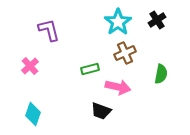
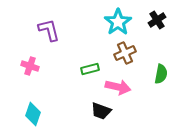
pink cross: rotated 30 degrees counterclockwise
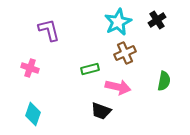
cyan star: rotated 8 degrees clockwise
pink cross: moved 2 px down
green semicircle: moved 3 px right, 7 px down
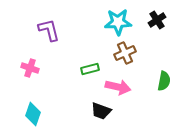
cyan star: rotated 24 degrees clockwise
